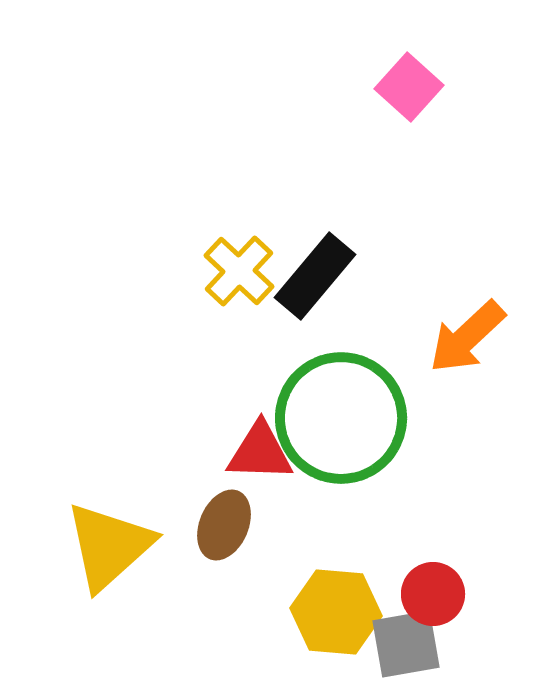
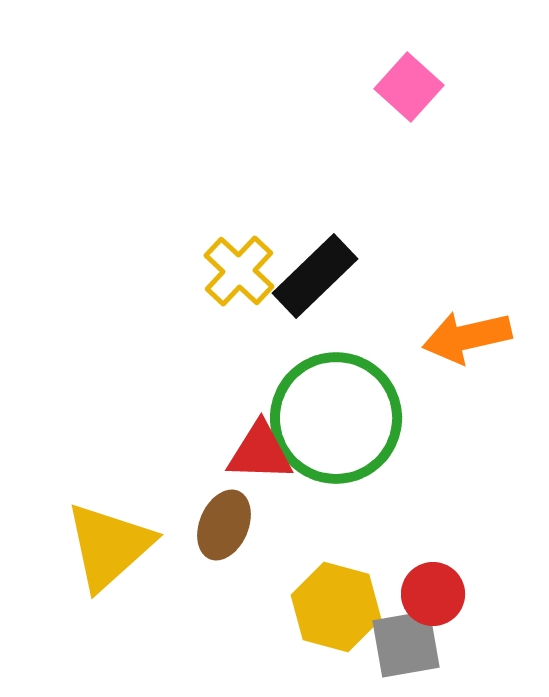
black rectangle: rotated 6 degrees clockwise
orange arrow: rotated 30 degrees clockwise
green circle: moved 5 px left
yellow hexagon: moved 5 px up; rotated 10 degrees clockwise
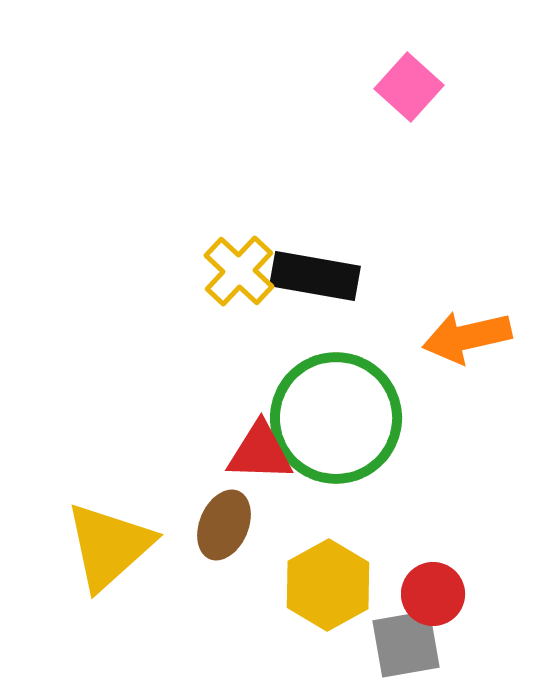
black rectangle: rotated 54 degrees clockwise
yellow hexagon: moved 8 px left, 22 px up; rotated 16 degrees clockwise
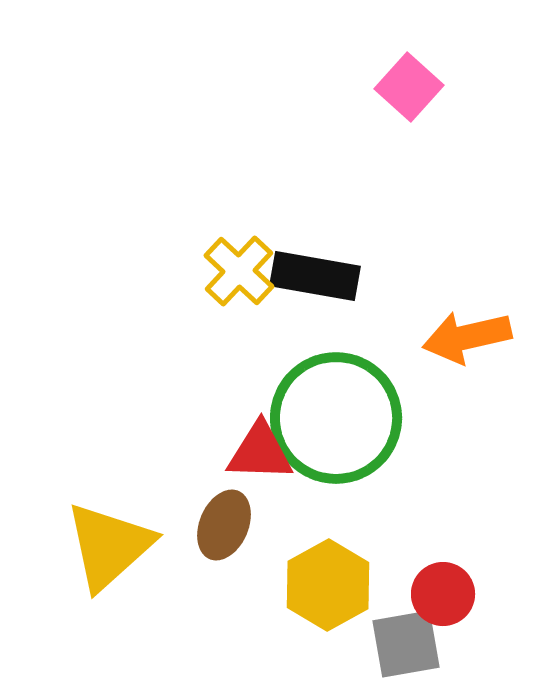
red circle: moved 10 px right
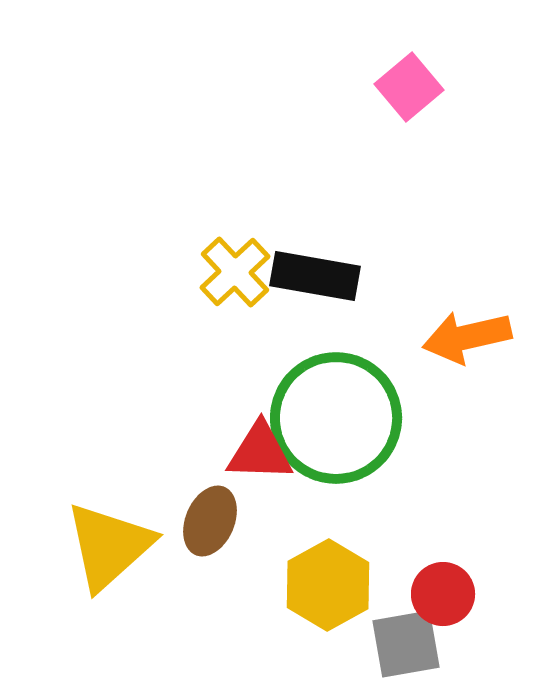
pink square: rotated 8 degrees clockwise
yellow cross: moved 4 px left, 1 px down; rotated 4 degrees clockwise
brown ellipse: moved 14 px left, 4 px up
